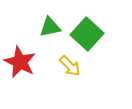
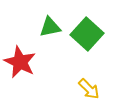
yellow arrow: moved 19 px right, 23 px down
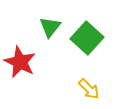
green triangle: rotated 40 degrees counterclockwise
green square: moved 4 px down
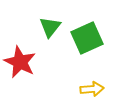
green square: rotated 24 degrees clockwise
yellow arrow: moved 3 px right; rotated 50 degrees counterclockwise
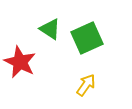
green triangle: moved 2 px down; rotated 35 degrees counterclockwise
yellow arrow: moved 6 px left, 4 px up; rotated 50 degrees counterclockwise
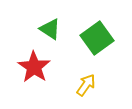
green square: moved 10 px right; rotated 12 degrees counterclockwise
red star: moved 14 px right, 5 px down; rotated 8 degrees clockwise
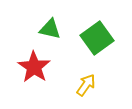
green triangle: rotated 20 degrees counterclockwise
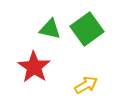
green square: moved 10 px left, 9 px up
yellow arrow: rotated 25 degrees clockwise
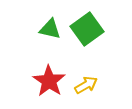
red star: moved 15 px right, 14 px down
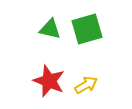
green square: rotated 20 degrees clockwise
red star: rotated 12 degrees counterclockwise
